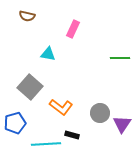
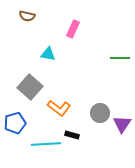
orange L-shape: moved 2 px left, 1 px down
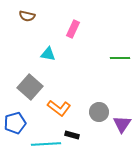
gray circle: moved 1 px left, 1 px up
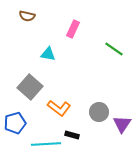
green line: moved 6 px left, 9 px up; rotated 36 degrees clockwise
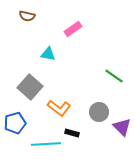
pink rectangle: rotated 30 degrees clockwise
green line: moved 27 px down
purple triangle: moved 3 px down; rotated 18 degrees counterclockwise
black rectangle: moved 2 px up
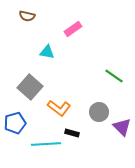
cyan triangle: moved 1 px left, 2 px up
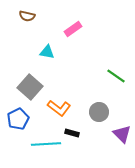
green line: moved 2 px right
blue pentagon: moved 3 px right, 4 px up; rotated 10 degrees counterclockwise
purple triangle: moved 7 px down
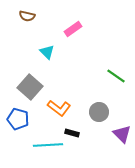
cyan triangle: rotated 35 degrees clockwise
blue pentagon: rotated 30 degrees counterclockwise
cyan line: moved 2 px right, 1 px down
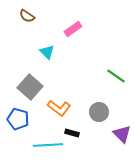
brown semicircle: rotated 21 degrees clockwise
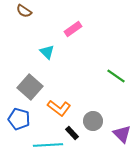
brown semicircle: moved 3 px left, 5 px up
gray circle: moved 6 px left, 9 px down
blue pentagon: moved 1 px right
black rectangle: rotated 32 degrees clockwise
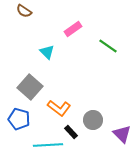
green line: moved 8 px left, 30 px up
gray circle: moved 1 px up
black rectangle: moved 1 px left, 1 px up
